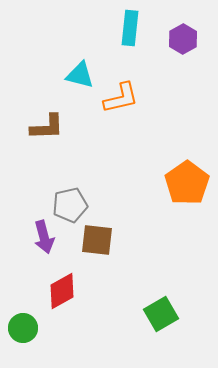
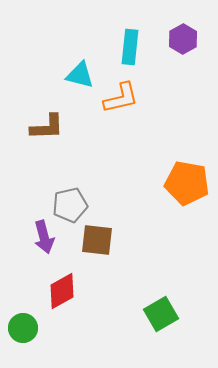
cyan rectangle: moved 19 px down
orange pentagon: rotated 27 degrees counterclockwise
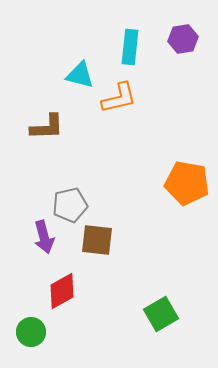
purple hexagon: rotated 20 degrees clockwise
orange L-shape: moved 2 px left
green circle: moved 8 px right, 4 px down
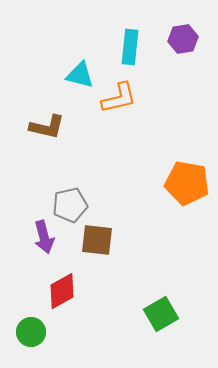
brown L-shape: rotated 15 degrees clockwise
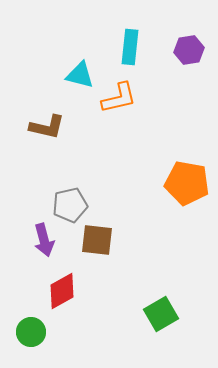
purple hexagon: moved 6 px right, 11 px down
purple arrow: moved 3 px down
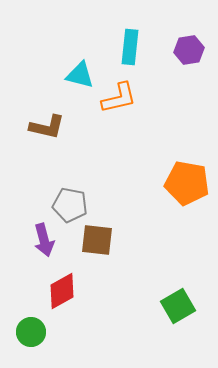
gray pentagon: rotated 24 degrees clockwise
green square: moved 17 px right, 8 px up
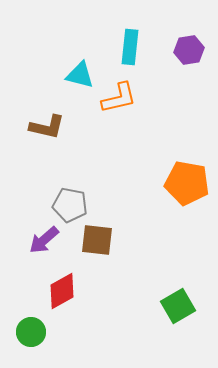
purple arrow: rotated 64 degrees clockwise
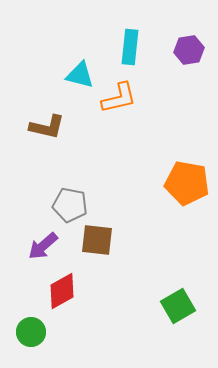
purple arrow: moved 1 px left, 6 px down
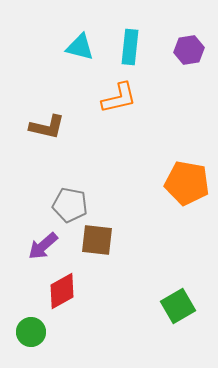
cyan triangle: moved 28 px up
